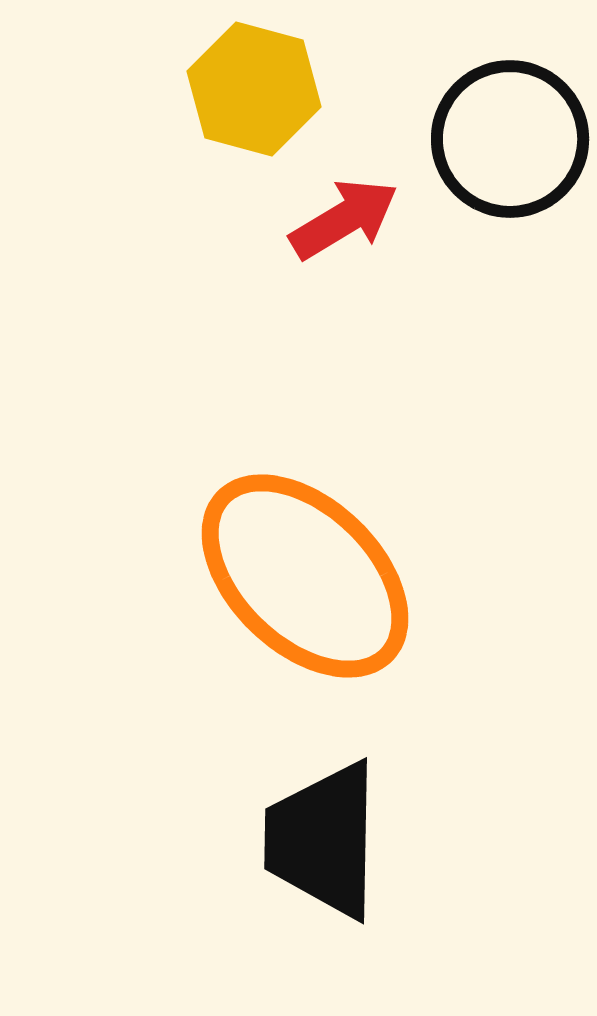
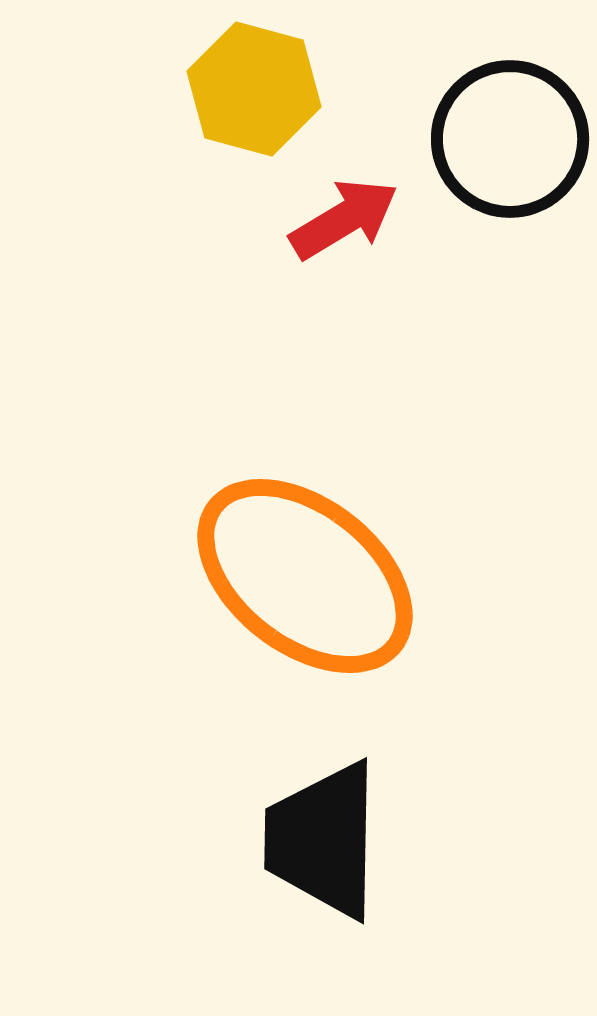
orange ellipse: rotated 6 degrees counterclockwise
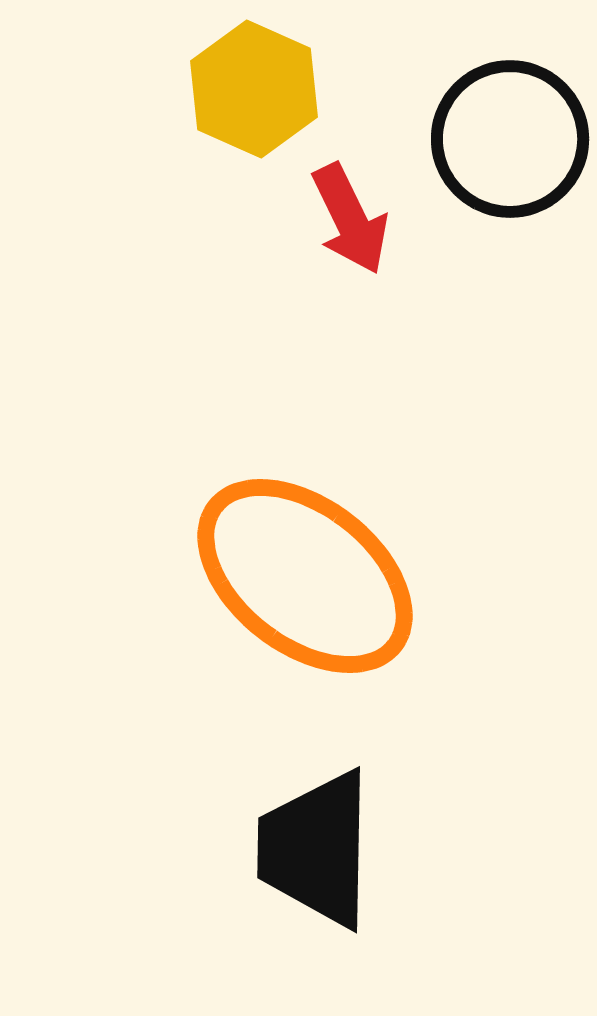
yellow hexagon: rotated 9 degrees clockwise
red arrow: moved 6 px right; rotated 95 degrees clockwise
black trapezoid: moved 7 px left, 9 px down
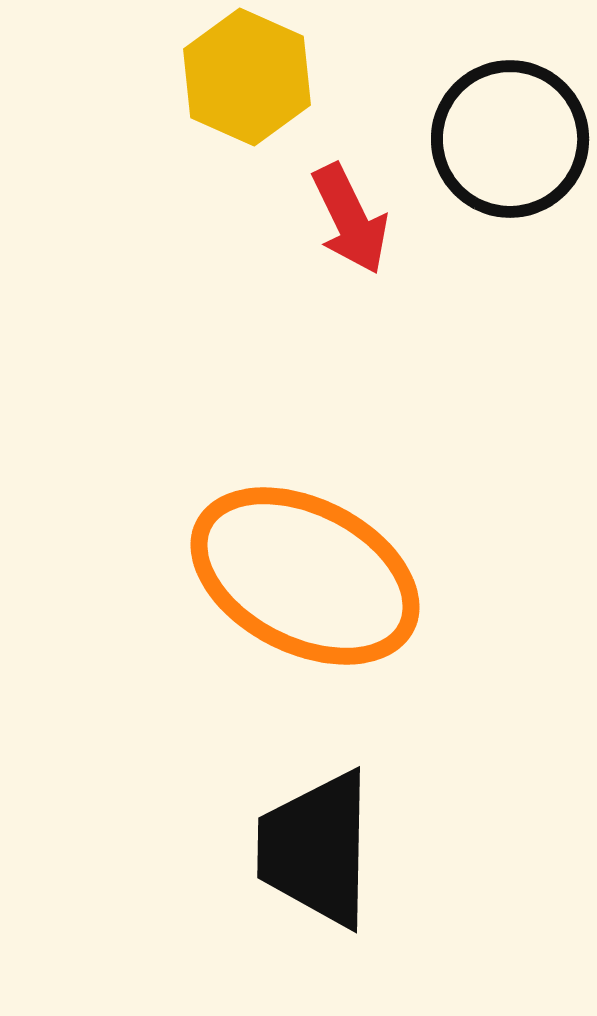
yellow hexagon: moved 7 px left, 12 px up
orange ellipse: rotated 11 degrees counterclockwise
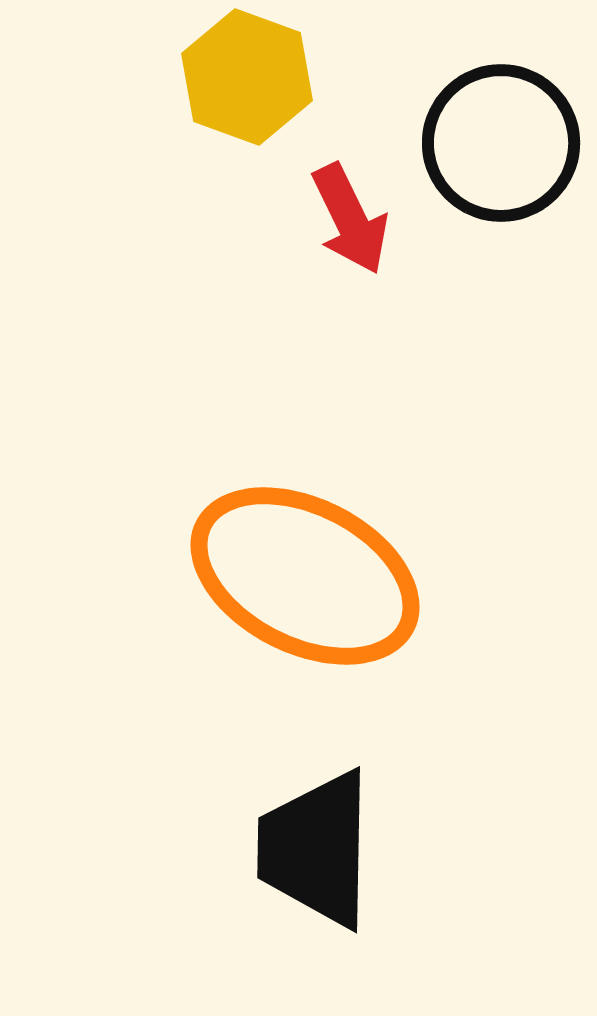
yellow hexagon: rotated 4 degrees counterclockwise
black circle: moved 9 px left, 4 px down
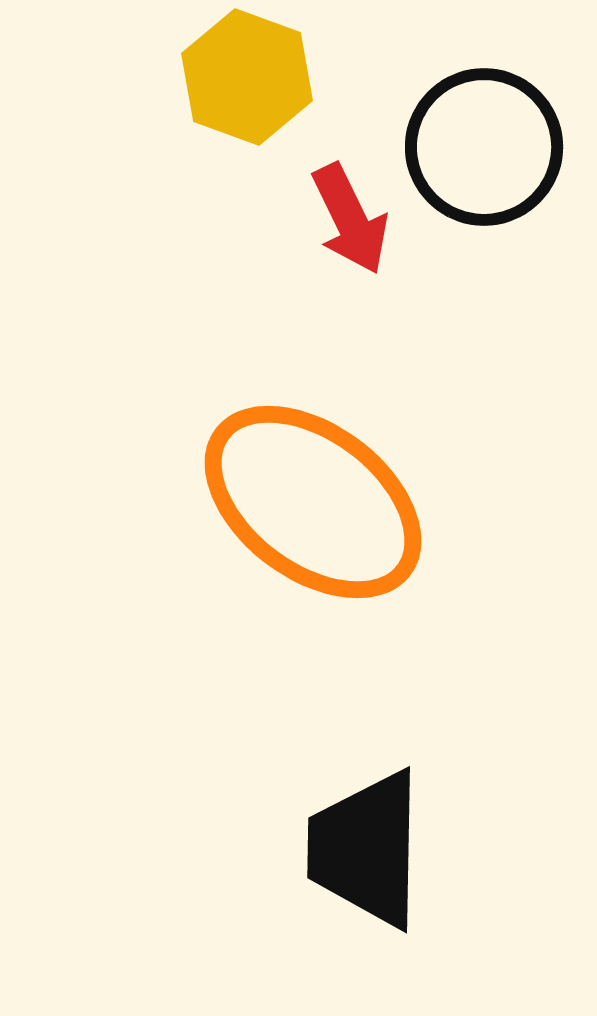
black circle: moved 17 px left, 4 px down
orange ellipse: moved 8 px right, 74 px up; rotated 10 degrees clockwise
black trapezoid: moved 50 px right
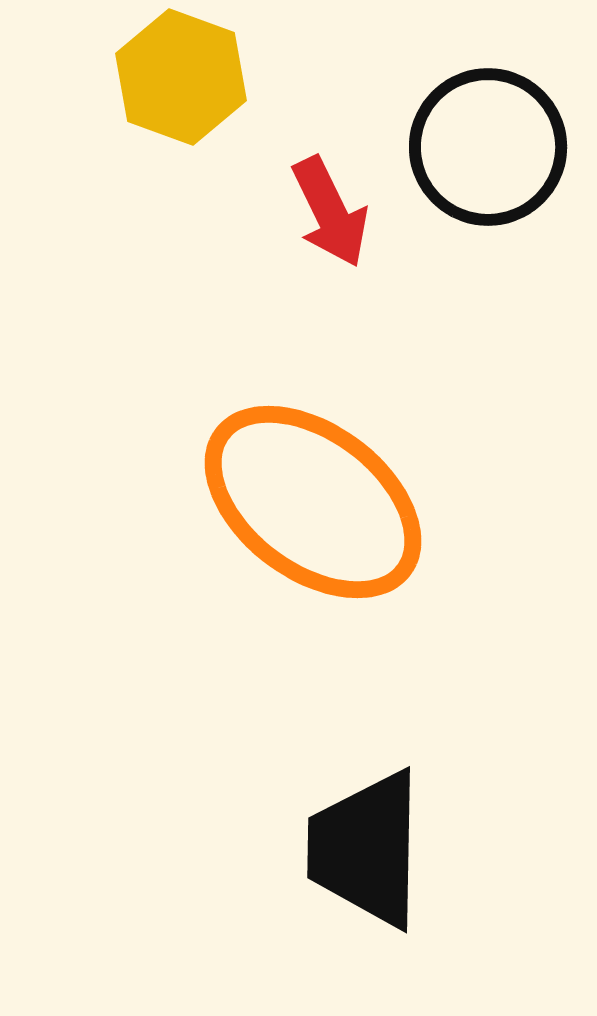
yellow hexagon: moved 66 px left
black circle: moved 4 px right
red arrow: moved 20 px left, 7 px up
